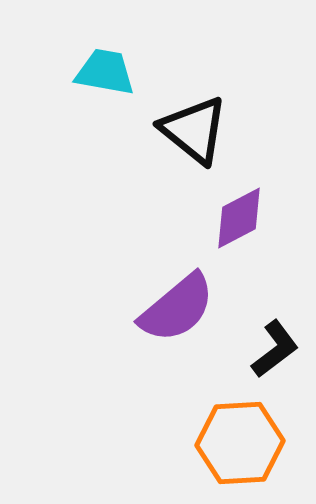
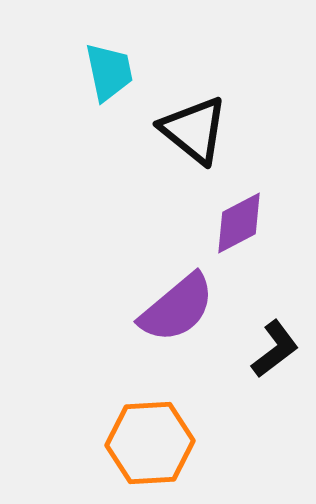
cyan trapezoid: moved 4 px right; rotated 68 degrees clockwise
purple diamond: moved 5 px down
orange hexagon: moved 90 px left
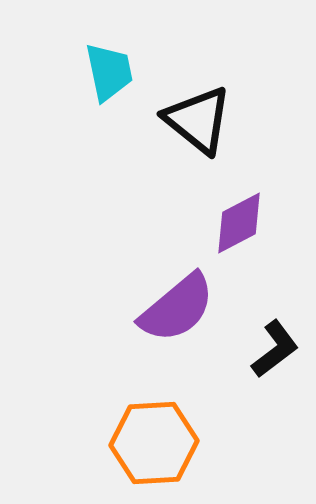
black triangle: moved 4 px right, 10 px up
orange hexagon: moved 4 px right
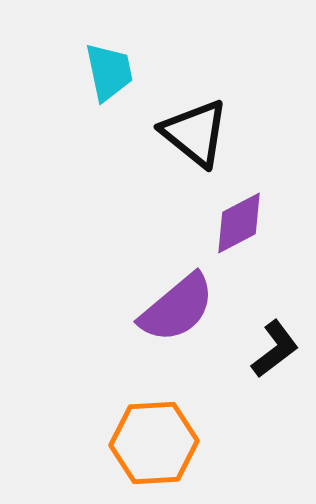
black triangle: moved 3 px left, 13 px down
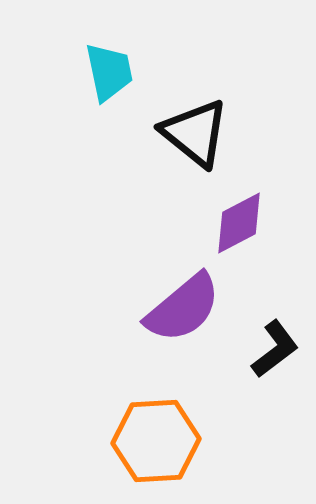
purple semicircle: moved 6 px right
orange hexagon: moved 2 px right, 2 px up
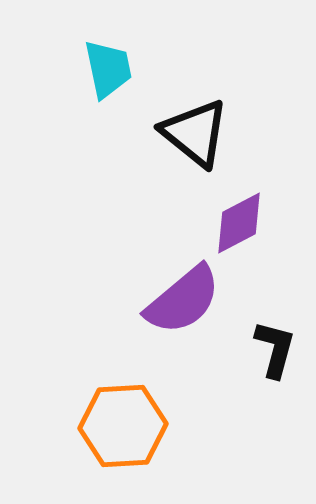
cyan trapezoid: moved 1 px left, 3 px up
purple semicircle: moved 8 px up
black L-shape: rotated 38 degrees counterclockwise
orange hexagon: moved 33 px left, 15 px up
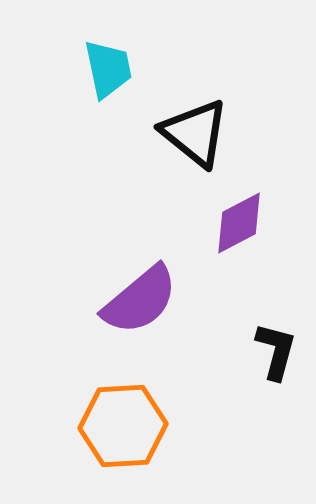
purple semicircle: moved 43 px left
black L-shape: moved 1 px right, 2 px down
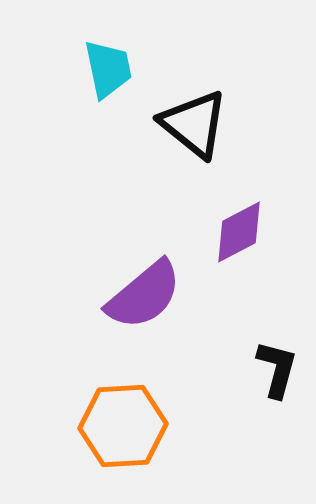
black triangle: moved 1 px left, 9 px up
purple diamond: moved 9 px down
purple semicircle: moved 4 px right, 5 px up
black L-shape: moved 1 px right, 18 px down
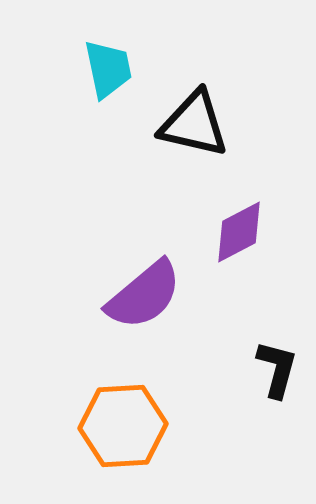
black triangle: rotated 26 degrees counterclockwise
